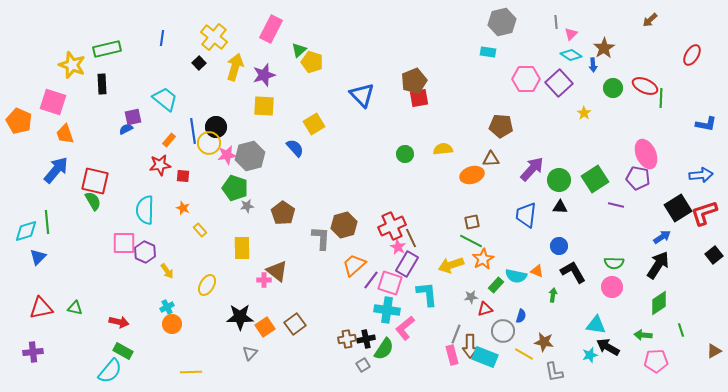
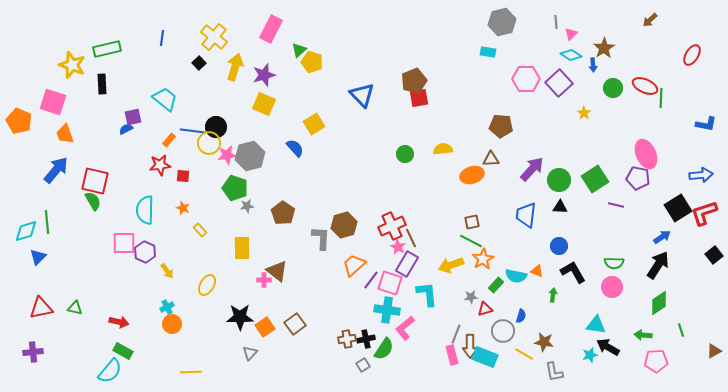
yellow square at (264, 106): moved 2 px up; rotated 20 degrees clockwise
blue line at (193, 131): rotated 75 degrees counterclockwise
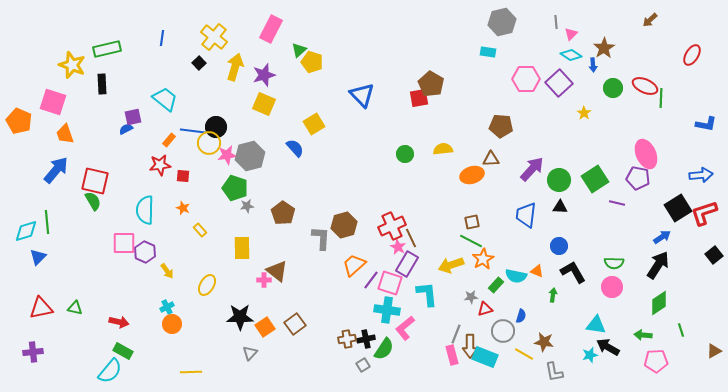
brown pentagon at (414, 81): moved 17 px right, 3 px down; rotated 20 degrees counterclockwise
purple line at (616, 205): moved 1 px right, 2 px up
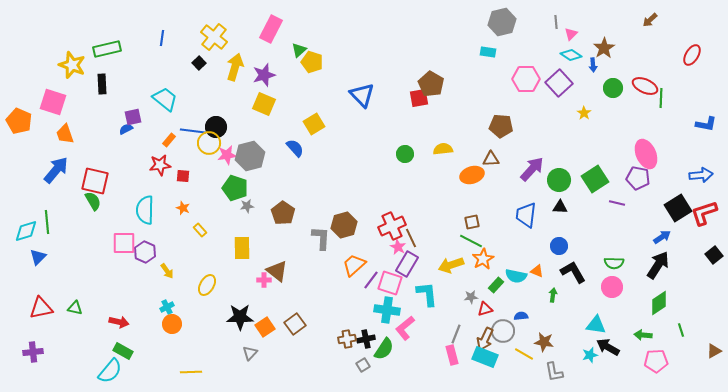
blue semicircle at (521, 316): rotated 112 degrees counterclockwise
brown arrow at (470, 346): moved 15 px right, 7 px up; rotated 25 degrees clockwise
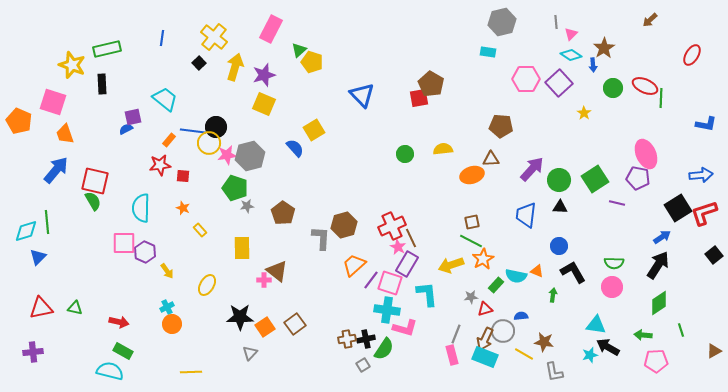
yellow square at (314, 124): moved 6 px down
cyan semicircle at (145, 210): moved 4 px left, 2 px up
pink L-shape at (405, 328): rotated 125 degrees counterclockwise
cyan semicircle at (110, 371): rotated 116 degrees counterclockwise
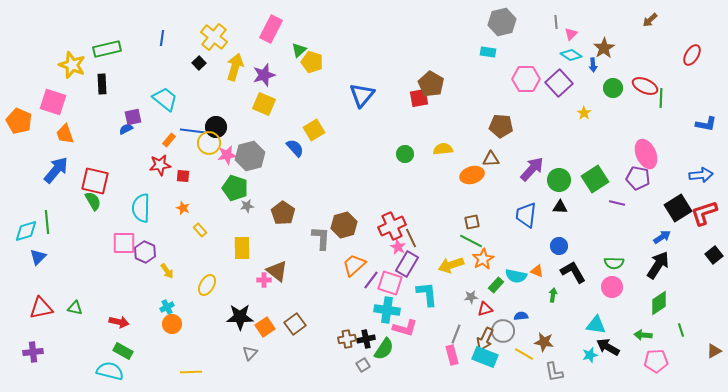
blue triangle at (362, 95): rotated 24 degrees clockwise
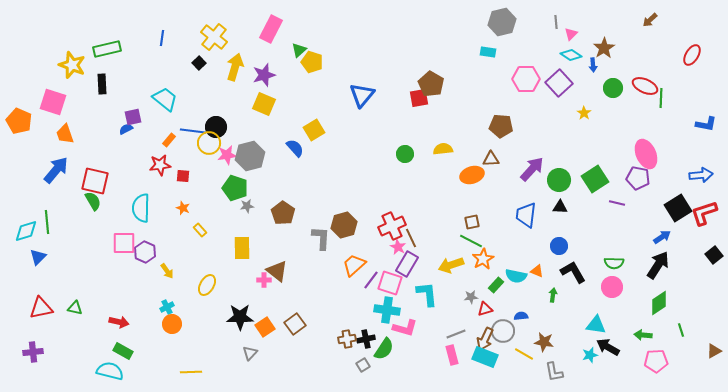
gray line at (456, 334): rotated 48 degrees clockwise
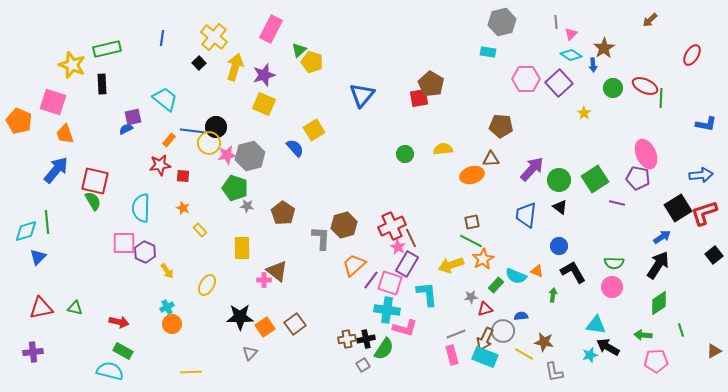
gray star at (247, 206): rotated 16 degrees clockwise
black triangle at (560, 207): rotated 35 degrees clockwise
cyan semicircle at (516, 276): rotated 10 degrees clockwise
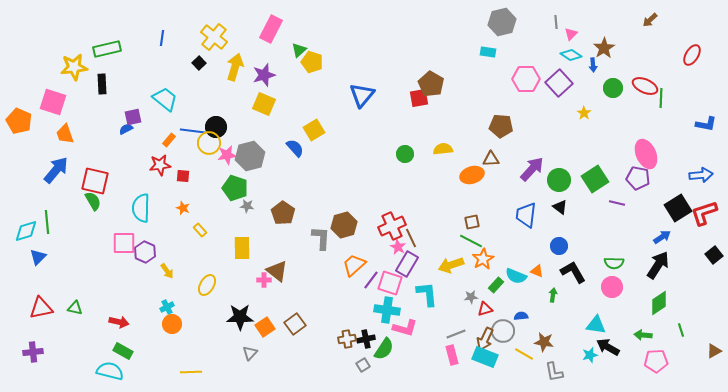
yellow star at (72, 65): moved 2 px right, 2 px down; rotated 28 degrees counterclockwise
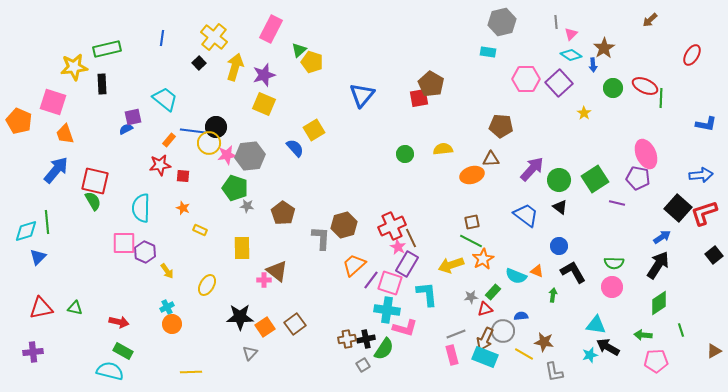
gray hexagon at (250, 156): rotated 8 degrees clockwise
black square at (678, 208): rotated 16 degrees counterclockwise
blue trapezoid at (526, 215): rotated 120 degrees clockwise
yellow rectangle at (200, 230): rotated 24 degrees counterclockwise
green rectangle at (496, 285): moved 3 px left, 7 px down
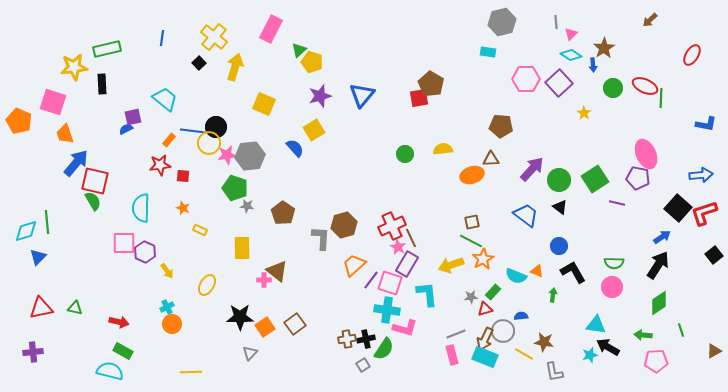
purple star at (264, 75): moved 56 px right, 21 px down
blue arrow at (56, 170): moved 20 px right, 7 px up
